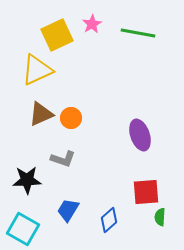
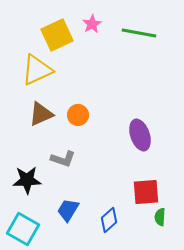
green line: moved 1 px right
orange circle: moved 7 px right, 3 px up
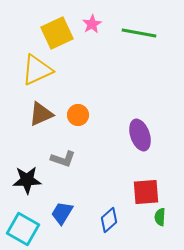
yellow square: moved 2 px up
blue trapezoid: moved 6 px left, 3 px down
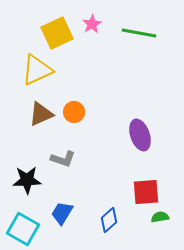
orange circle: moved 4 px left, 3 px up
green semicircle: rotated 78 degrees clockwise
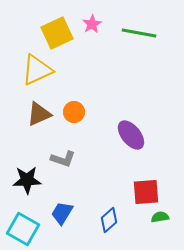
brown triangle: moved 2 px left
purple ellipse: moved 9 px left; rotated 20 degrees counterclockwise
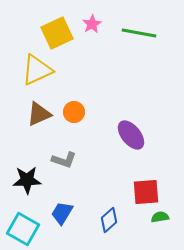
gray L-shape: moved 1 px right, 1 px down
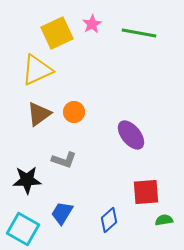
brown triangle: rotated 12 degrees counterclockwise
green semicircle: moved 4 px right, 3 px down
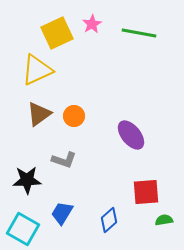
orange circle: moved 4 px down
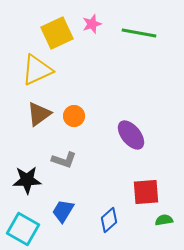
pink star: rotated 12 degrees clockwise
blue trapezoid: moved 1 px right, 2 px up
